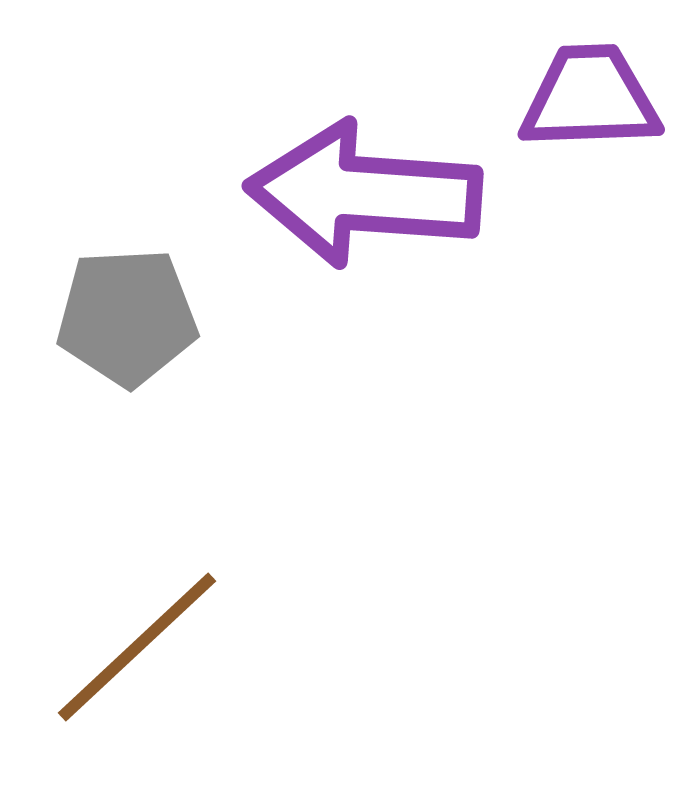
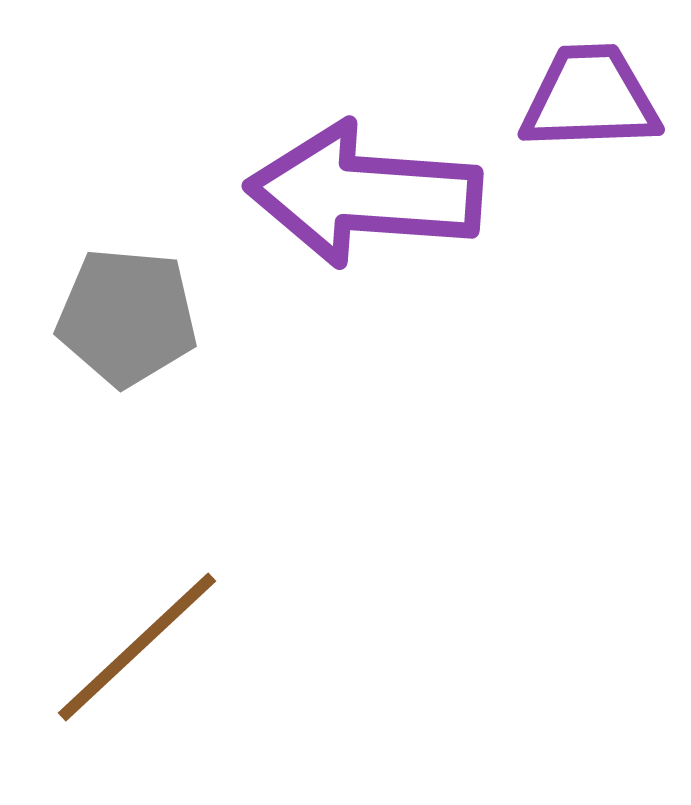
gray pentagon: rotated 8 degrees clockwise
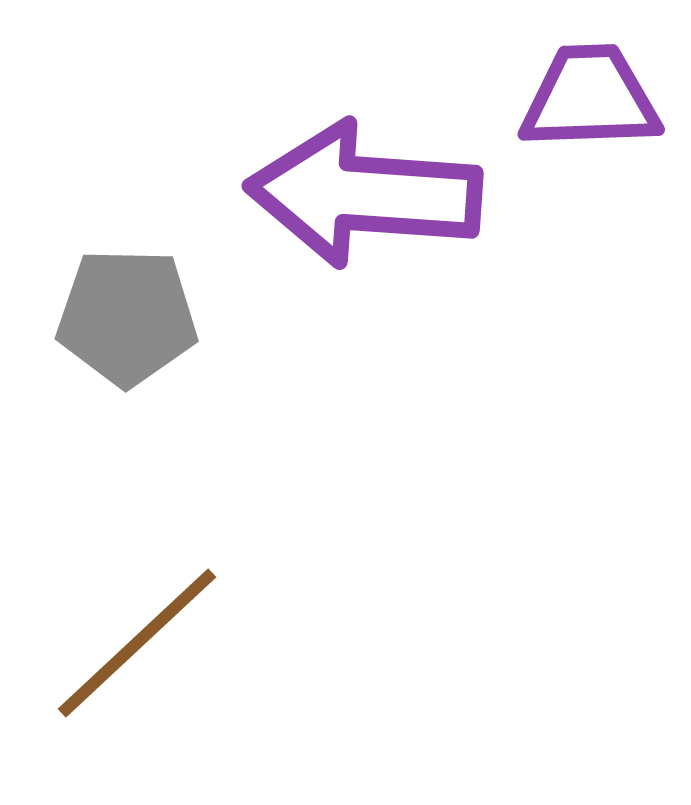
gray pentagon: rotated 4 degrees counterclockwise
brown line: moved 4 px up
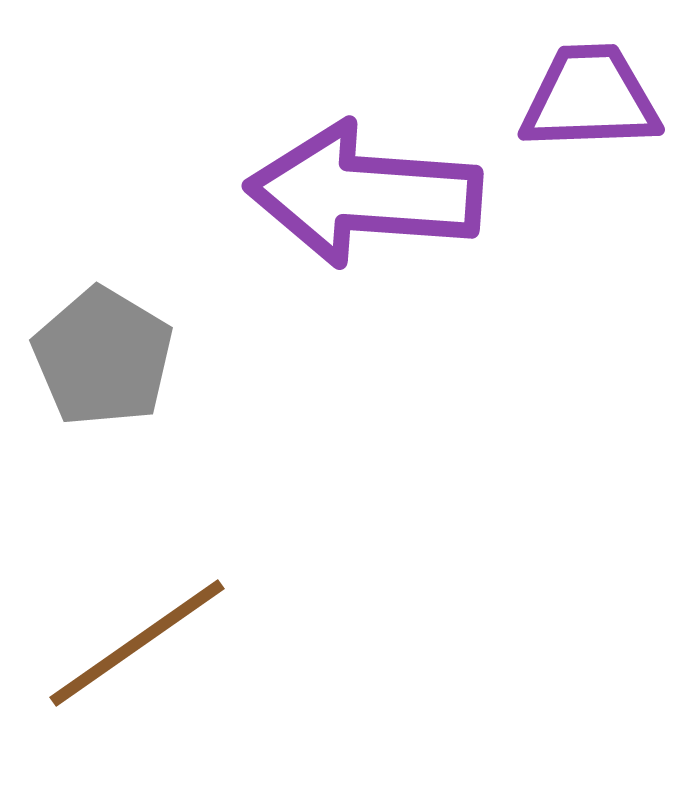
gray pentagon: moved 24 px left, 40 px down; rotated 30 degrees clockwise
brown line: rotated 8 degrees clockwise
